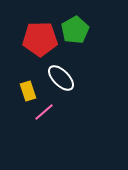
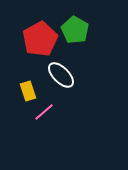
green pentagon: rotated 12 degrees counterclockwise
red pentagon: rotated 28 degrees counterclockwise
white ellipse: moved 3 px up
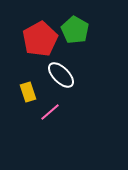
yellow rectangle: moved 1 px down
pink line: moved 6 px right
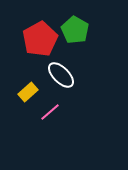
yellow rectangle: rotated 66 degrees clockwise
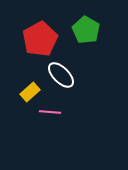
green pentagon: moved 11 px right
yellow rectangle: moved 2 px right
pink line: rotated 45 degrees clockwise
